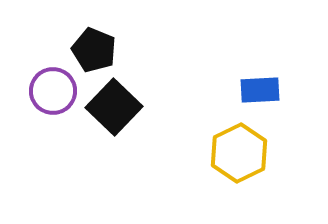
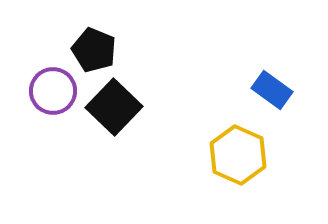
blue rectangle: moved 12 px right; rotated 39 degrees clockwise
yellow hexagon: moved 1 px left, 2 px down; rotated 10 degrees counterclockwise
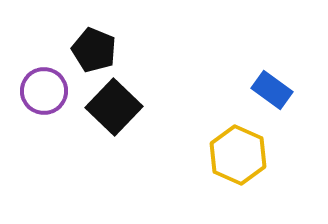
purple circle: moved 9 px left
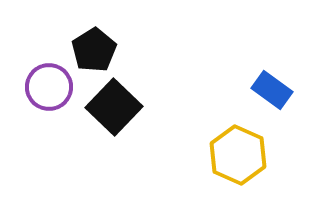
black pentagon: rotated 18 degrees clockwise
purple circle: moved 5 px right, 4 px up
